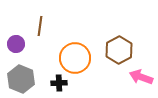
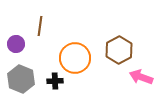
black cross: moved 4 px left, 2 px up
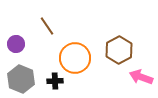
brown line: moved 7 px right; rotated 42 degrees counterclockwise
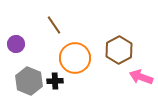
brown line: moved 7 px right, 1 px up
gray hexagon: moved 8 px right, 2 px down
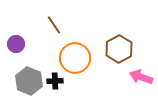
brown hexagon: moved 1 px up
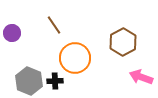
purple circle: moved 4 px left, 11 px up
brown hexagon: moved 4 px right, 7 px up
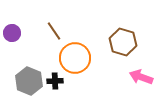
brown line: moved 6 px down
brown hexagon: rotated 16 degrees counterclockwise
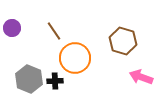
purple circle: moved 5 px up
brown hexagon: moved 1 px up
gray hexagon: moved 2 px up
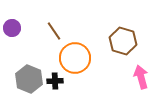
pink arrow: rotated 55 degrees clockwise
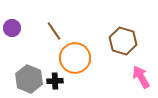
pink arrow: rotated 15 degrees counterclockwise
